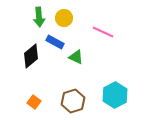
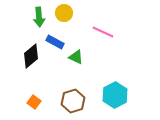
yellow circle: moved 5 px up
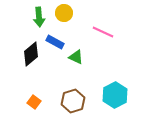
black diamond: moved 2 px up
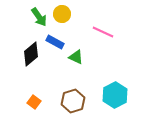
yellow circle: moved 2 px left, 1 px down
green arrow: rotated 30 degrees counterclockwise
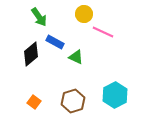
yellow circle: moved 22 px right
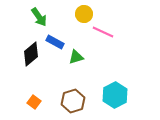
green triangle: rotated 42 degrees counterclockwise
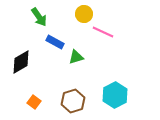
black diamond: moved 10 px left, 8 px down; rotated 10 degrees clockwise
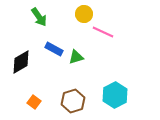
blue rectangle: moved 1 px left, 7 px down
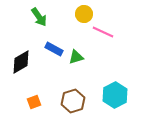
orange square: rotated 32 degrees clockwise
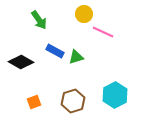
green arrow: moved 3 px down
blue rectangle: moved 1 px right, 2 px down
black diamond: rotated 60 degrees clockwise
